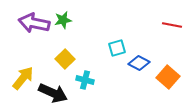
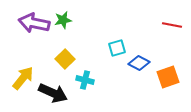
orange square: rotated 30 degrees clockwise
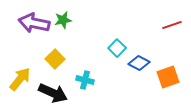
red line: rotated 30 degrees counterclockwise
cyan square: rotated 30 degrees counterclockwise
yellow square: moved 10 px left
yellow arrow: moved 3 px left, 1 px down
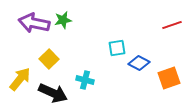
cyan square: rotated 36 degrees clockwise
yellow square: moved 6 px left
orange square: moved 1 px right, 1 px down
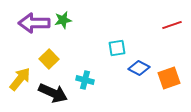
purple arrow: rotated 12 degrees counterclockwise
blue diamond: moved 5 px down
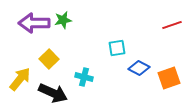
cyan cross: moved 1 px left, 3 px up
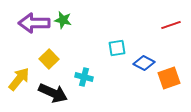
green star: rotated 24 degrees clockwise
red line: moved 1 px left
blue diamond: moved 5 px right, 5 px up
yellow arrow: moved 1 px left
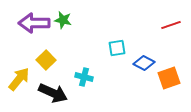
yellow square: moved 3 px left, 1 px down
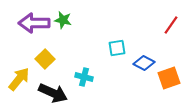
red line: rotated 36 degrees counterclockwise
yellow square: moved 1 px left, 1 px up
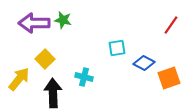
black arrow: rotated 116 degrees counterclockwise
